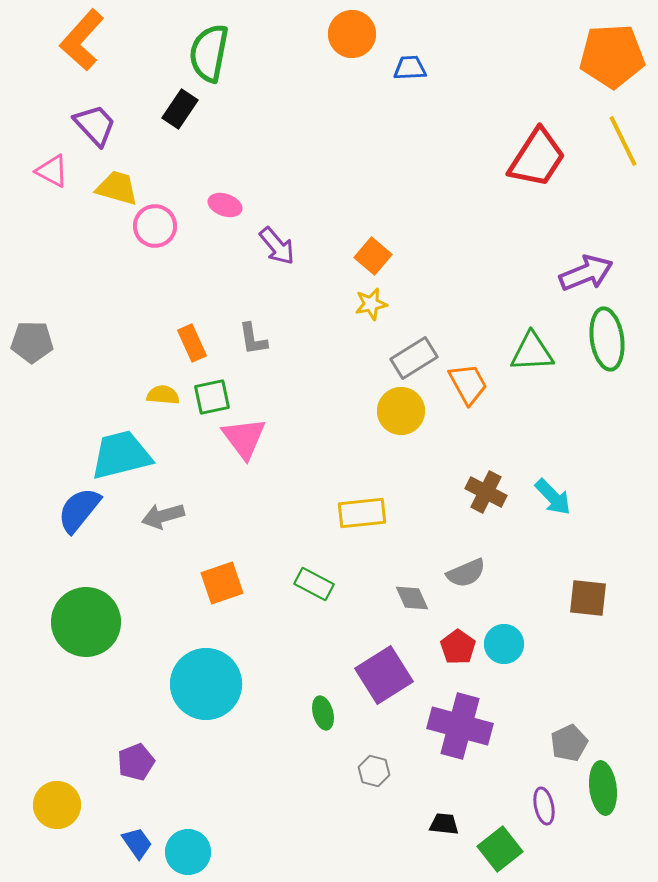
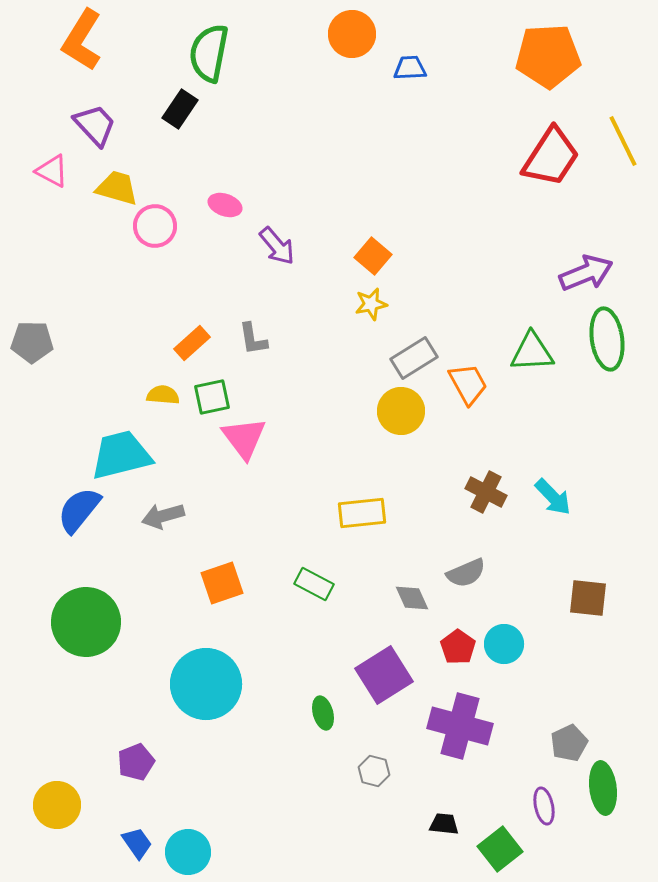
orange L-shape at (82, 40): rotated 10 degrees counterclockwise
orange pentagon at (612, 56): moved 64 px left
red trapezoid at (537, 158): moved 14 px right, 1 px up
orange rectangle at (192, 343): rotated 72 degrees clockwise
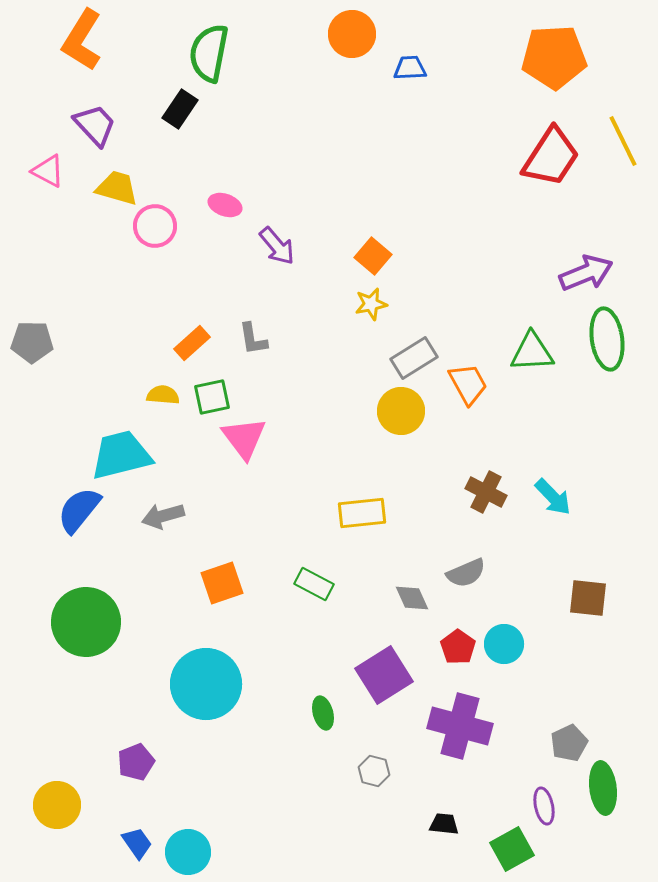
orange pentagon at (548, 56): moved 6 px right, 1 px down
pink triangle at (52, 171): moved 4 px left
green square at (500, 849): moved 12 px right; rotated 9 degrees clockwise
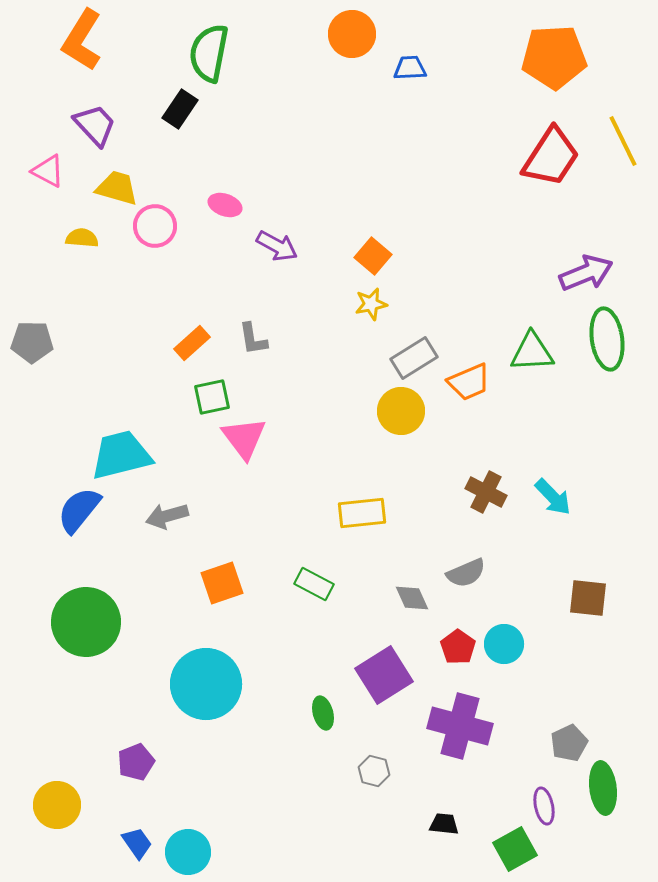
purple arrow at (277, 246): rotated 21 degrees counterclockwise
orange trapezoid at (468, 384): moved 1 px right, 2 px up; rotated 96 degrees clockwise
yellow semicircle at (163, 395): moved 81 px left, 157 px up
gray arrow at (163, 516): moved 4 px right
green square at (512, 849): moved 3 px right
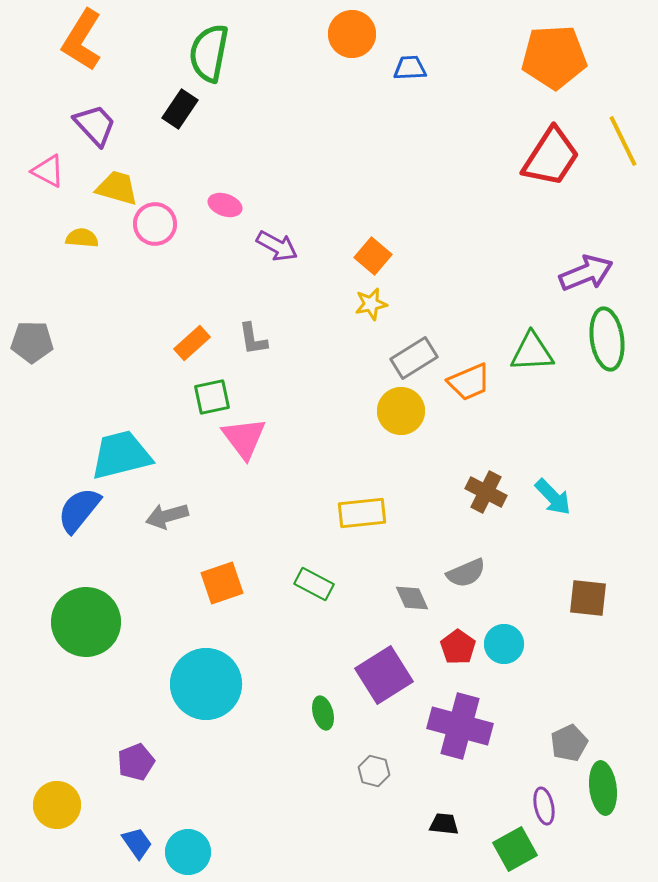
pink circle at (155, 226): moved 2 px up
